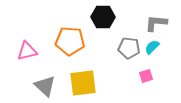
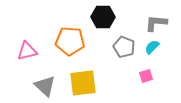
gray pentagon: moved 5 px left, 1 px up; rotated 15 degrees clockwise
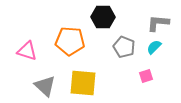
gray L-shape: moved 2 px right
cyan semicircle: moved 2 px right
pink triangle: rotated 30 degrees clockwise
yellow square: rotated 12 degrees clockwise
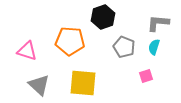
black hexagon: rotated 20 degrees counterclockwise
cyan semicircle: rotated 28 degrees counterclockwise
gray triangle: moved 6 px left, 1 px up
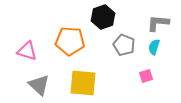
gray pentagon: moved 2 px up
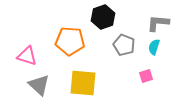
pink triangle: moved 5 px down
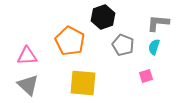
orange pentagon: rotated 24 degrees clockwise
gray pentagon: moved 1 px left
pink triangle: rotated 20 degrees counterclockwise
gray triangle: moved 11 px left
